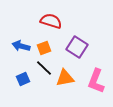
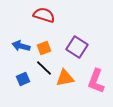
red semicircle: moved 7 px left, 6 px up
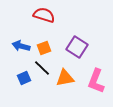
black line: moved 2 px left
blue square: moved 1 px right, 1 px up
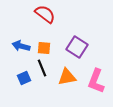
red semicircle: moved 1 px right, 1 px up; rotated 20 degrees clockwise
orange square: rotated 24 degrees clockwise
black line: rotated 24 degrees clockwise
orange triangle: moved 2 px right, 1 px up
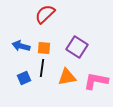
red semicircle: rotated 80 degrees counterclockwise
black line: rotated 30 degrees clockwise
pink L-shape: rotated 80 degrees clockwise
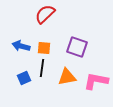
purple square: rotated 15 degrees counterclockwise
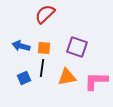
pink L-shape: rotated 10 degrees counterclockwise
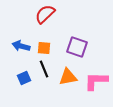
black line: moved 2 px right, 1 px down; rotated 30 degrees counterclockwise
orange triangle: moved 1 px right
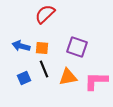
orange square: moved 2 px left
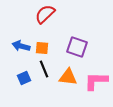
orange triangle: rotated 18 degrees clockwise
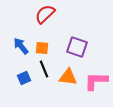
blue arrow: rotated 36 degrees clockwise
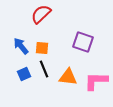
red semicircle: moved 4 px left
purple square: moved 6 px right, 5 px up
blue square: moved 4 px up
